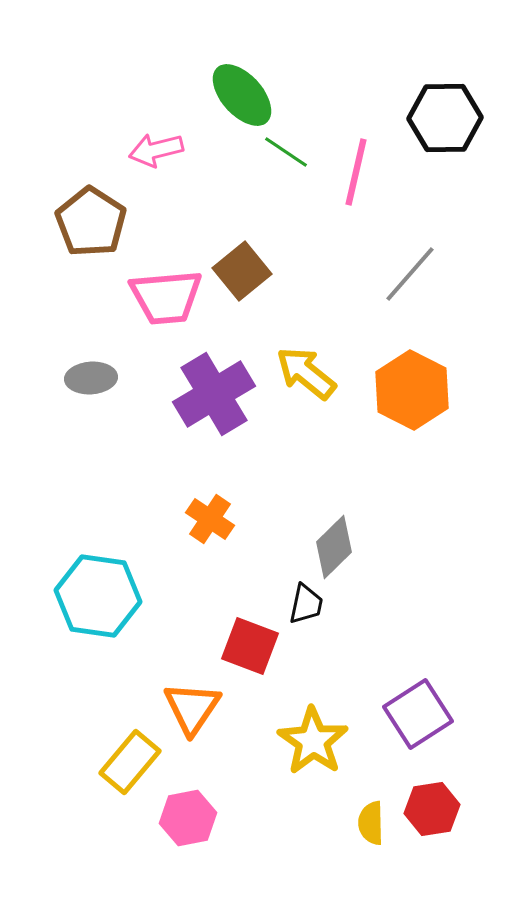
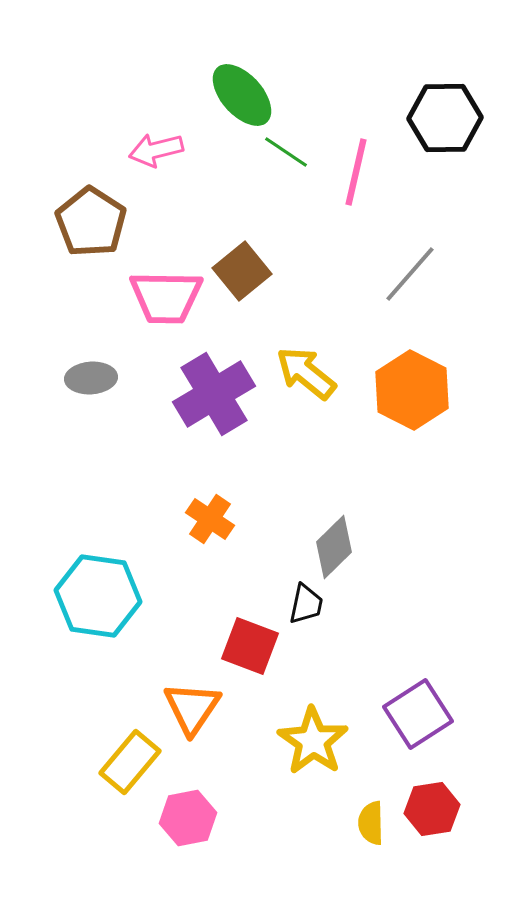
pink trapezoid: rotated 6 degrees clockwise
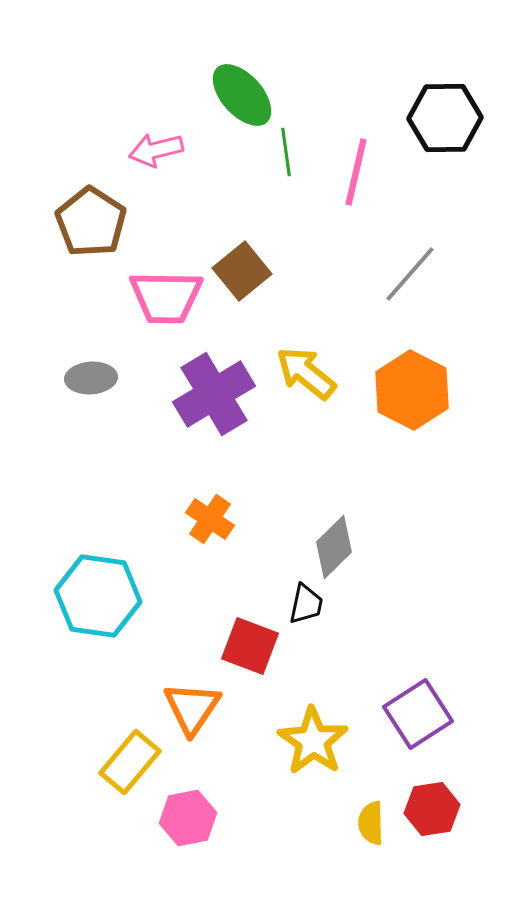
green line: rotated 48 degrees clockwise
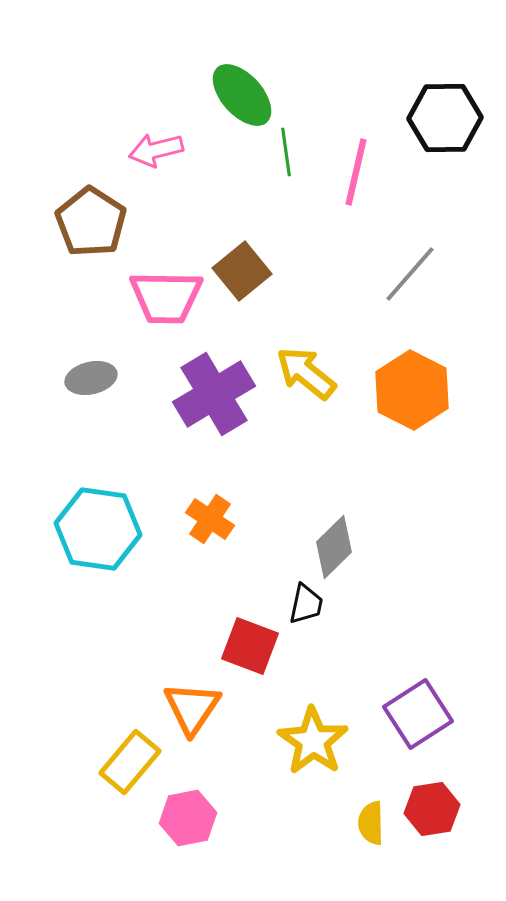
gray ellipse: rotated 9 degrees counterclockwise
cyan hexagon: moved 67 px up
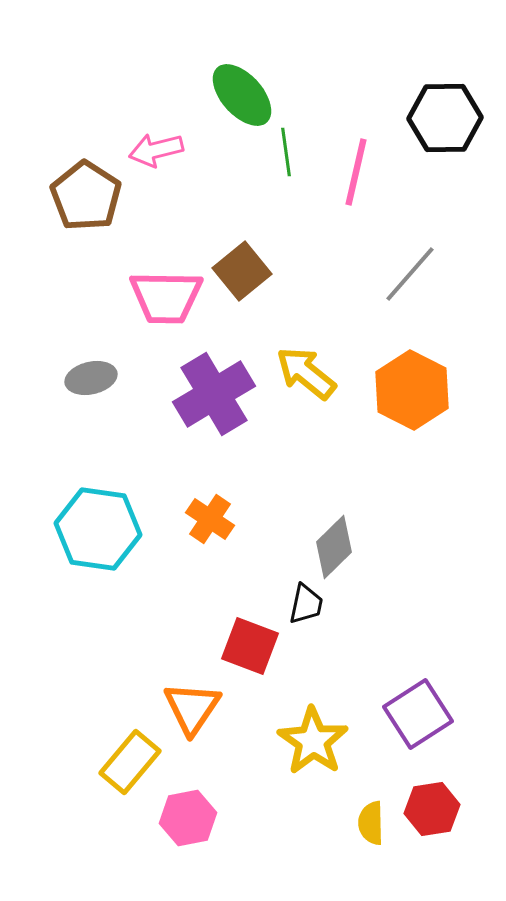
brown pentagon: moved 5 px left, 26 px up
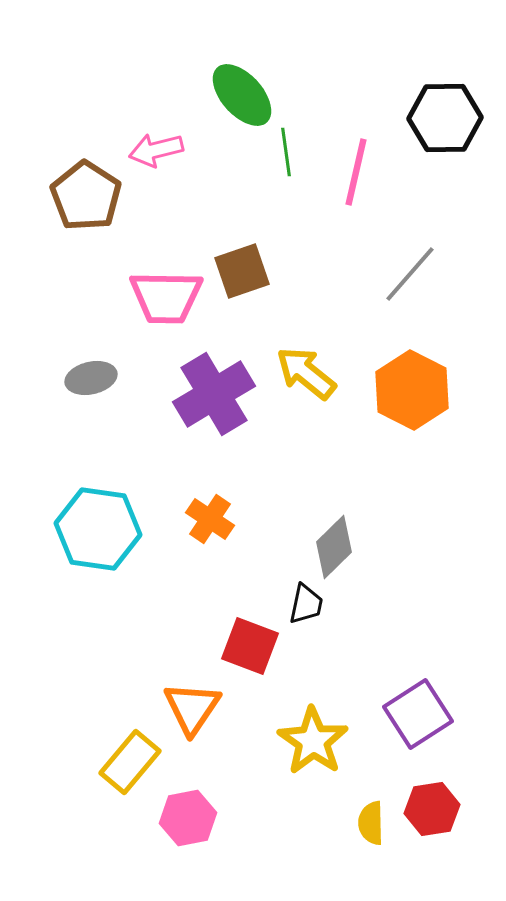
brown square: rotated 20 degrees clockwise
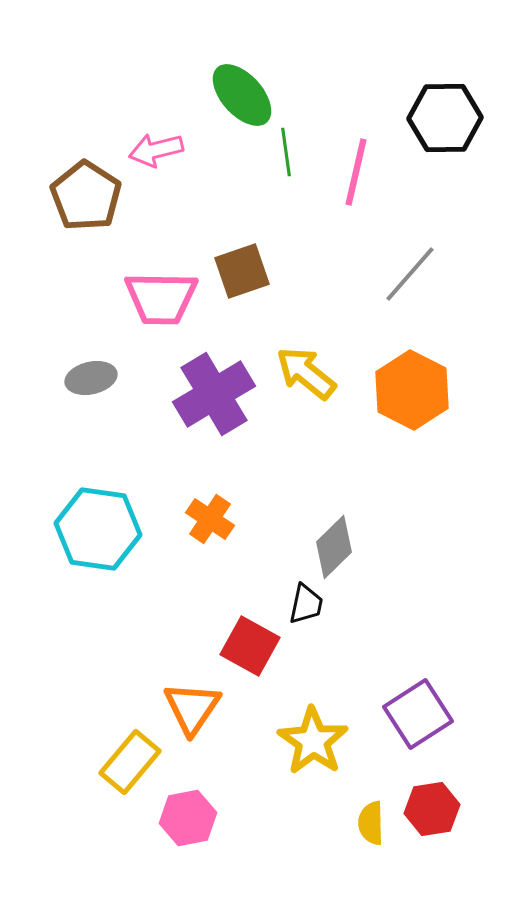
pink trapezoid: moved 5 px left, 1 px down
red square: rotated 8 degrees clockwise
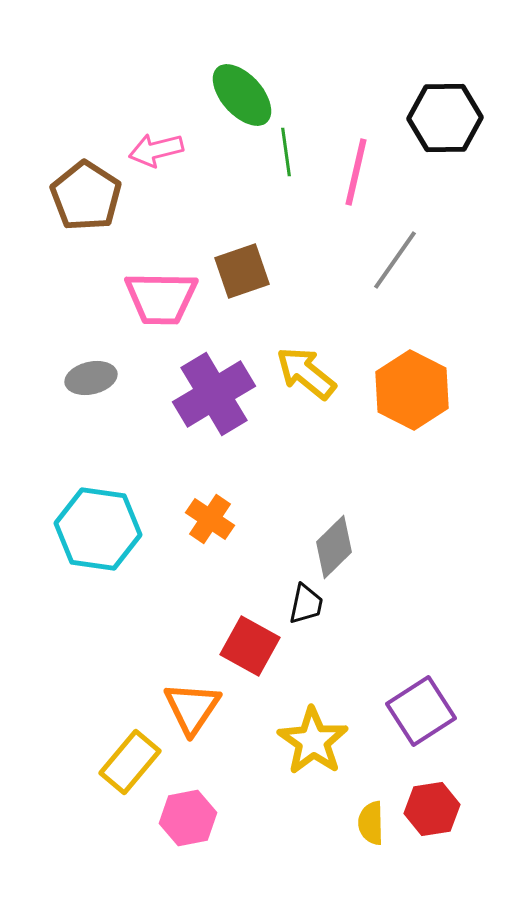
gray line: moved 15 px left, 14 px up; rotated 6 degrees counterclockwise
purple square: moved 3 px right, 3 px up
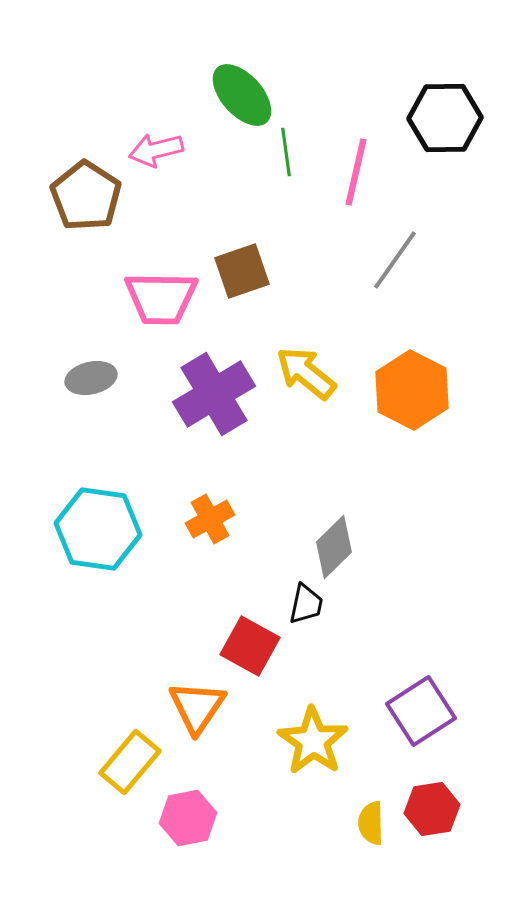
orange cross: rotated 27 degrees clockwise
orange triangle: moved 5 px right, 1 px up
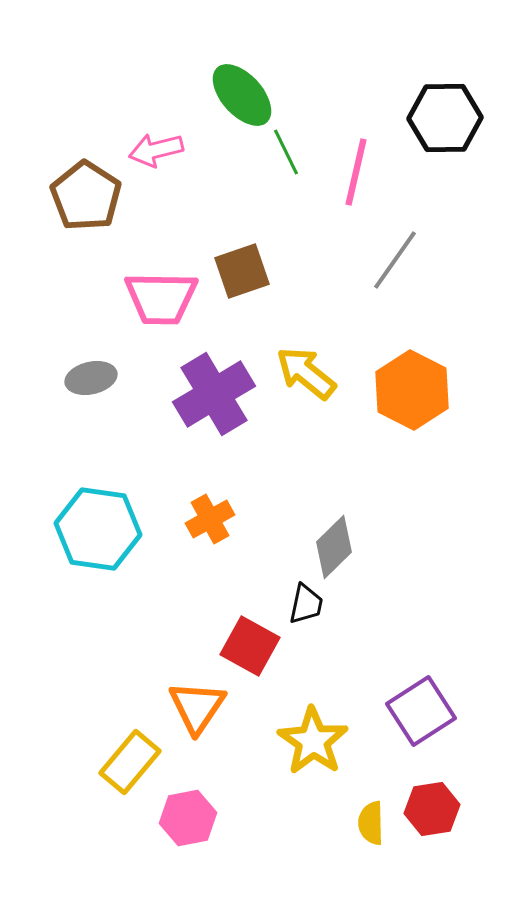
green line: rotated 18 degrees counterclockwise
